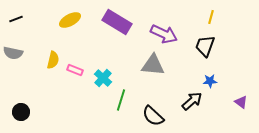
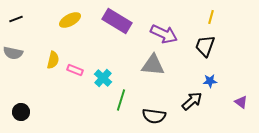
purple rectangle: moved 1 px up
black semicircle: moved 1 px right; rotated 35 degrees counterclockwise
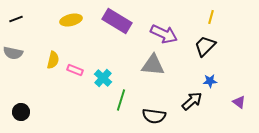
yellow ellipse: moved 1 px right; rotated 15 degrees clockwise
black trapezoid: rotated 25 degrees clockwise
purple triangle: moved 2 px left
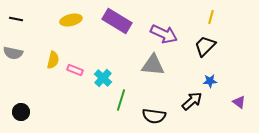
black line: rotated 32 degrees clockwise
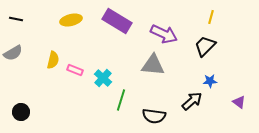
gray semicircle: rotated 42 degrees counterclockwise
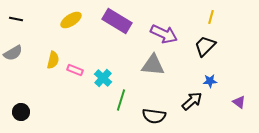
yellow ellipse: rotated 20 degrees counterclockwise
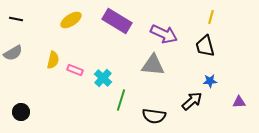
black trapezoid: rotated 60 degrees counterclockwise
purple triangle: rotated 40 degrees counterclockwise
